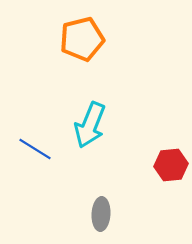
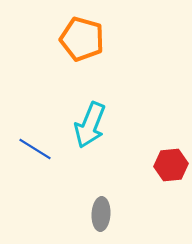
orange pentagon: rotated 30 degrees clockwise
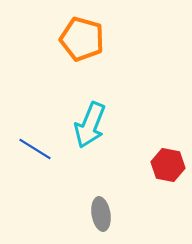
red hexagon: moved 3 px left; rotated 16 degrees clockwise
gray ellipse: rotated 12 degrees counterclockwise
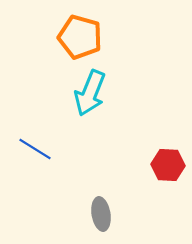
orange pentagon: moved 2 px left, 2 px up
cyan arrow: moved 32 px up
red hexagon: rotated 8 degrees counterclockwise
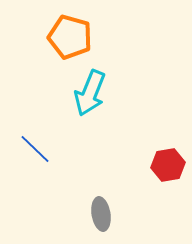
orange pentagon: moved 10 px left
blue line: rotated 12 degrees clockwise
red hexagon: rotated 12 degrees counterclockwise
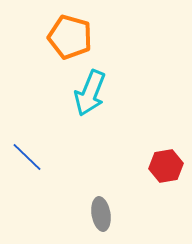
blue line: moved 8 px left, 8 px down
red hexagon: moved 2 px left, 1 px down
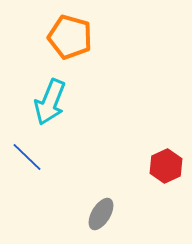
cyan arrow: moved 40 px left, 9 px down
red hexagon: rotated 16 degrees counterclockwise
gray ellipse: rotated 40 degrees clockwise
